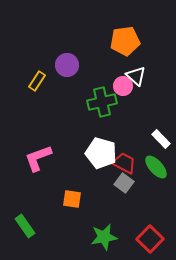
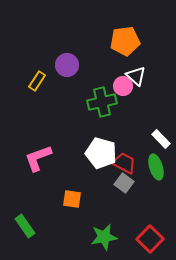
green ellipse: rotated 25 degrees clockwise
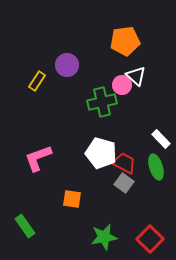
pink circle: moved 1 px left, 1 px up
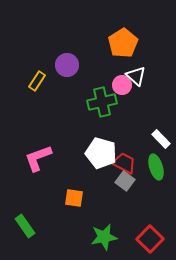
orange pentagon: moved 2 px left, 2 px down; rotated 24 degrees counterclockwise
gray square: moved 1 px right, 2 px up
orange square: moved 2 px right, 1 px up
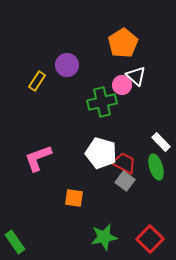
white rectangle: moved 3 px down
green rectangle: moved 10 px left, 16 px down
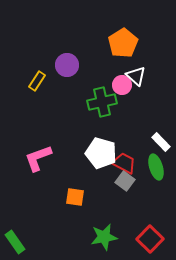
orange square: moved 1 px right, 1 px up
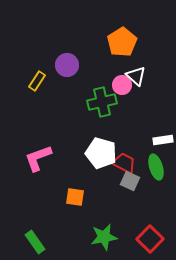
orange pentagon: moved 1 px left, 1 px up
white rectangle: moved 2 px right, 2 px up; rotated 54 degrees counterclockwise
gray square: moved 5 px right; rotated 12 degrees counterclockwise
green rectangle: moved 20 px right
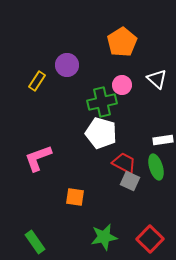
white triangle: moved 21 px right, 3 px down
white pentagon: moved 20 px up
